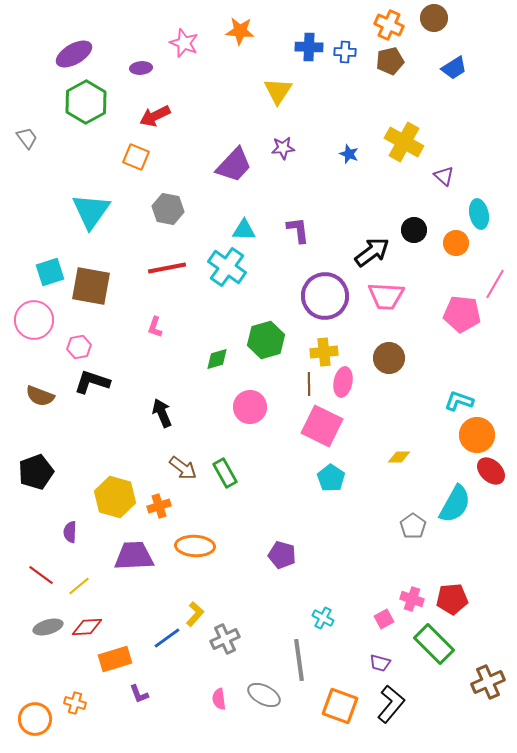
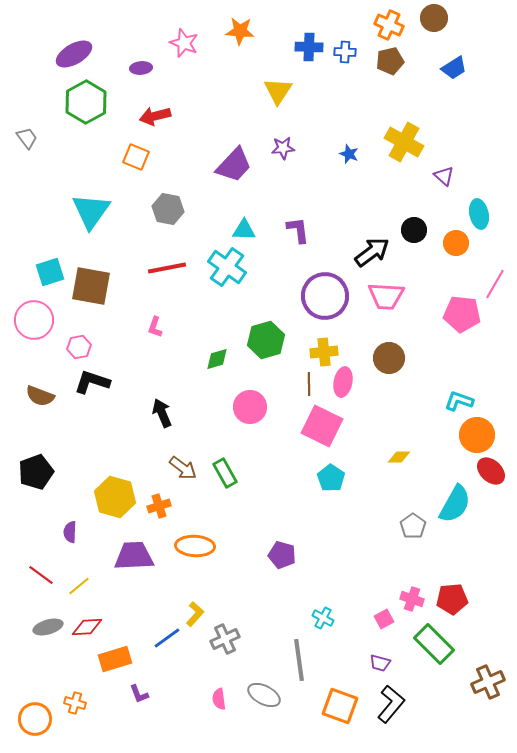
red arrow at (155, 116): rotated 12 degrees clockwise
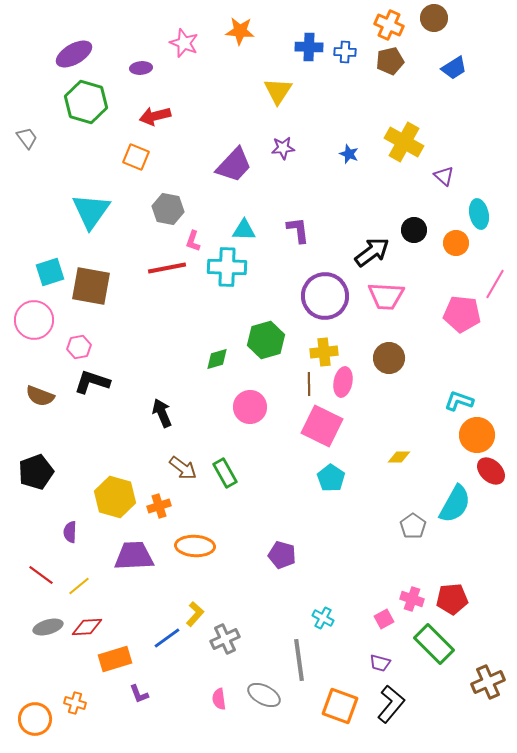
green hexagon at (86, 102): rotated 15 degrees counterclockwise
cyan cross at (227, 267): rotated 33 degrees counterclockwise
pink L-shape at (155, 327): moved 38 px right, 86 px up
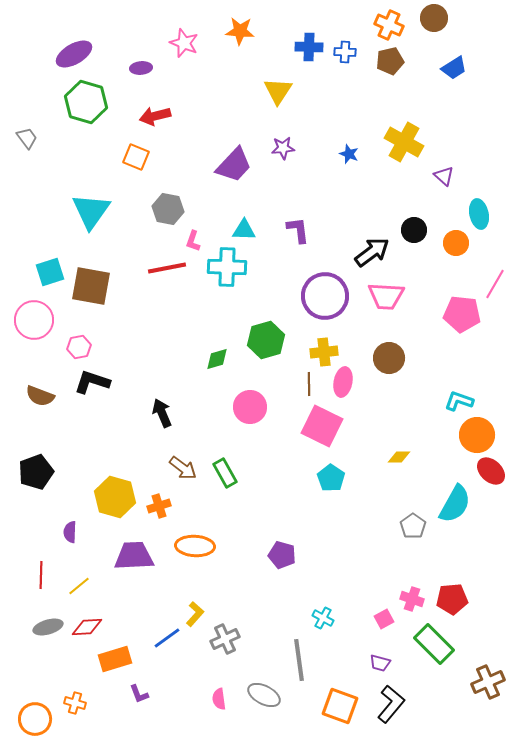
red line at (41, 575): rotated 56 degrees clockwise
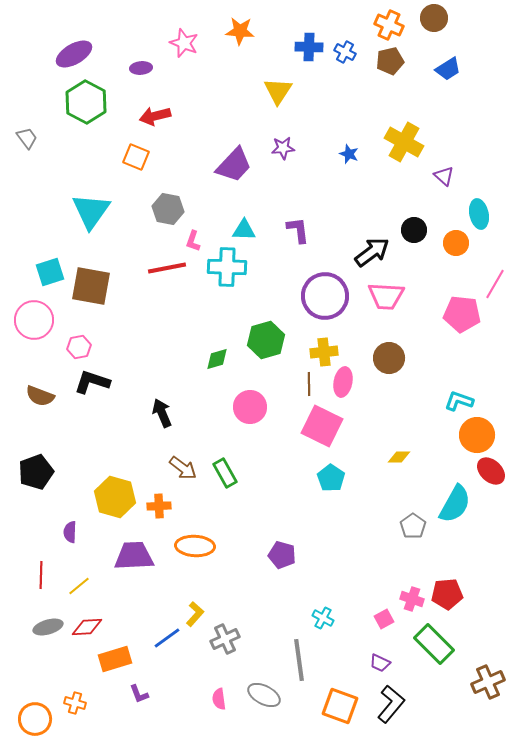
blue cross at (345, 52): rotated 25 degrees clockwise
blue trapezoid at (454, 68): moved 6 px left, 1 px down
green hexagon at (86, 102): rotated 12 degrees clockwise
orange cross at (159, 506): rotated 15 degrees clockwise
red pentagon at (452, 599): moved 5 px left, 5 px up
purple trapezoid at (380, 663): rotated 10 degrees clockwise
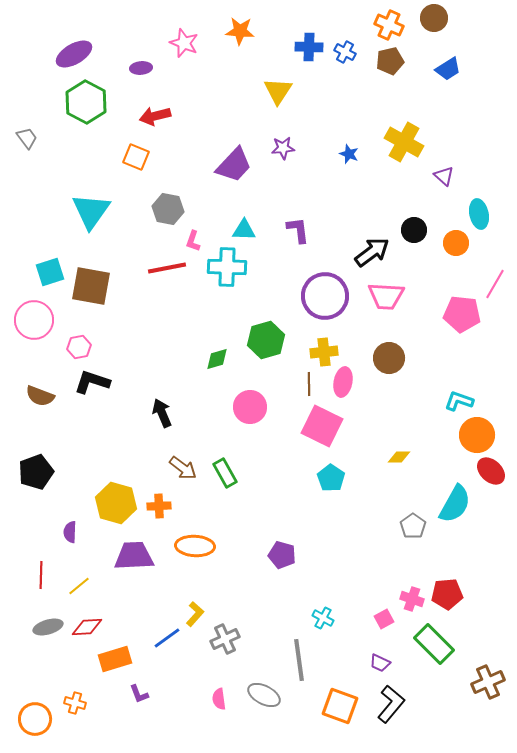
yellow hexagon at (115, 497): moved 1 px right, 6 px down
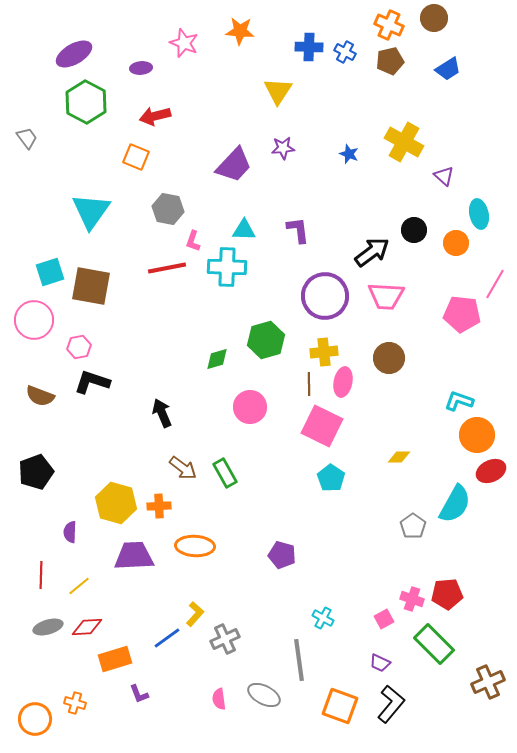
red ellipse at (491, 471): rotated 68 degrees counterclockwise
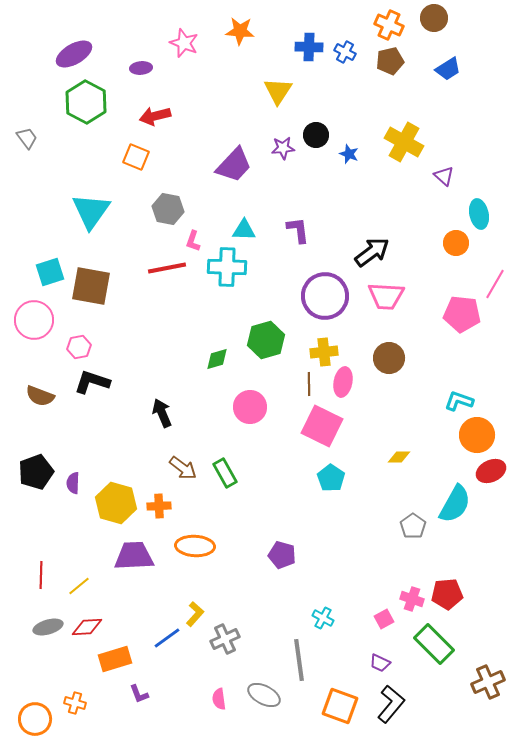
black circle at (414, 230): moved 98 px left, 95 px up
purple semicircle at (70, 532): moved 3 px right, 49 px up
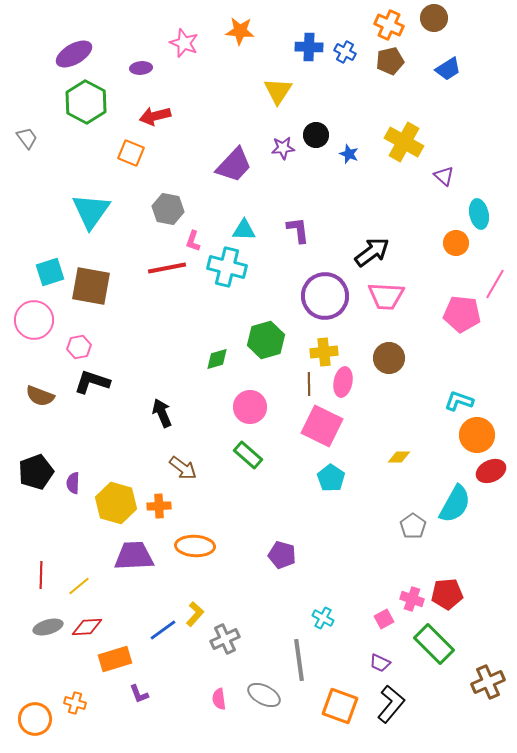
orange square at (136, 157): moved 5 px left, 4 px up
cyan cross at (227, 267): rotated 12 degrees clockwise
green rectangle at (225, 473): moved 23 px right, 18 px up; rotated 20 degrees counterclockwise
blue line at (167, 638): moved 4 px left, 8 px up
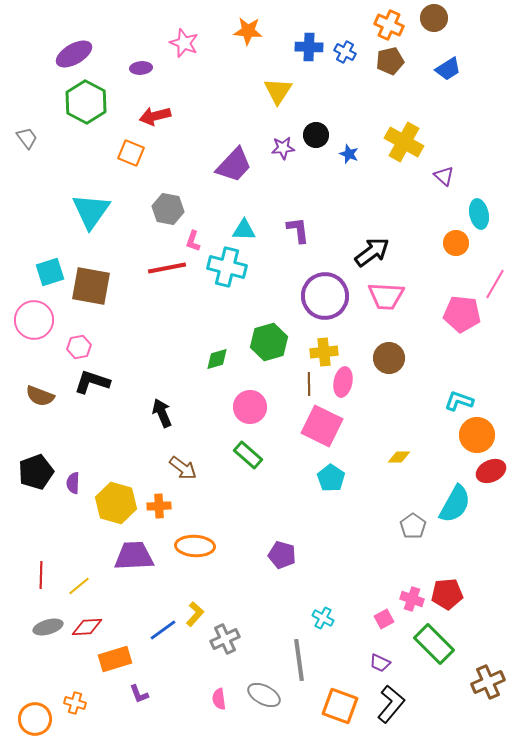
orange star at (240, 31): moved 8 px right
green hexagon at (266, 340): moved 3 px right, 2 px down
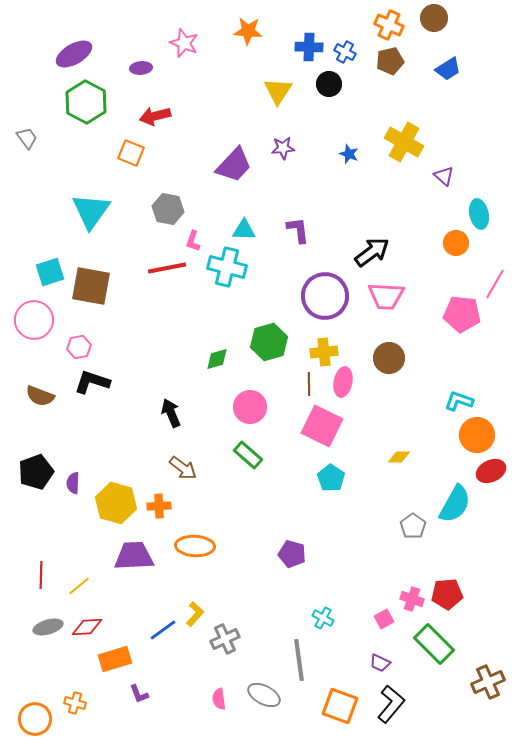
black circle at (316, 135): moved 13 px right, 51 px up
black arrow at (162, 413): moved 9 px right
purple pentagon at (282, 555): moved 10 px right, 1 px up
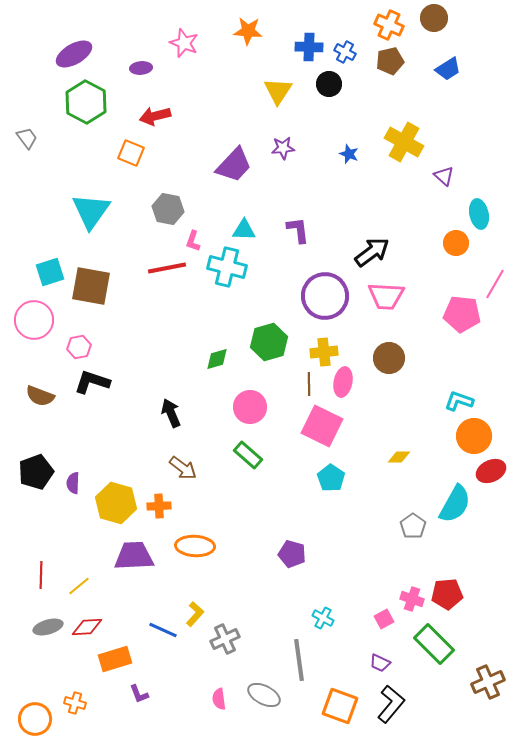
orange circle at (477, 435): moved 3 px left, 1 px down
blue line at (163, 630): rotated 60 degrees clockwise
